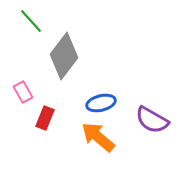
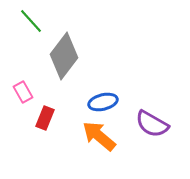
blue ellipse: moved 2 px right, 1 px up
purple semicircle: moved 4 px down
orange arrow: moved 1 px right, 1 px up
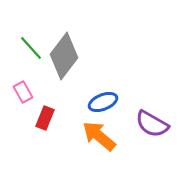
green line: moved 27 px down
blue ellipse: rotated 8 degrees counterclockwise
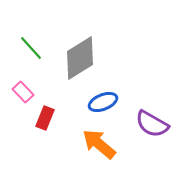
gray diamond: moved 16 px right, 2 px down; rotated 21 degrees clockwise
pink rectangle: rotated 15 degrees counterclockwise
orange arrow: moved 8 px down
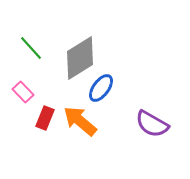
blue ellipse: moved 2 px left, 14 px up; rotated 32 degrees counterclockwise
orange arrow: moved 19 px left, 23 px up
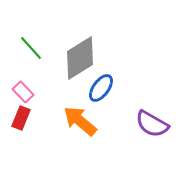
red rectangle: moved 24 px left
